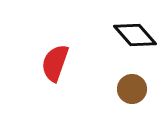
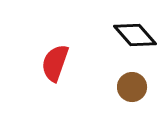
brown circle: moved 2 px up
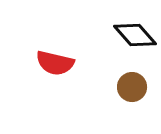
red semicircle: rotated 96 degrees counterclockwise
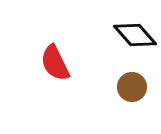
red semicircle: rotated 51 degrees clockwise
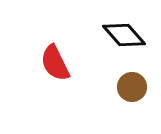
black diamond: moved 11 px left
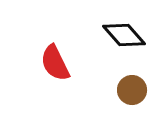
brown circle: moved 3 px down
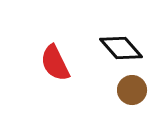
black diamond: moved 3 px left, 13 px down
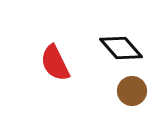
brown circle: moved 1 px down
